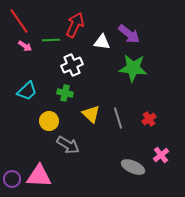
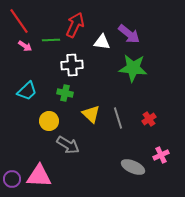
white cross: rotated 20 degrees clockwise
pink cross: rotated 14 degrees clockwise
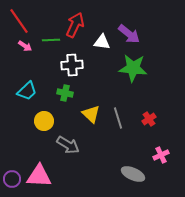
yellow circle: moved 5 px left
gray ellipse: moved 7 px down
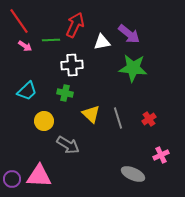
white triangle: rotated 18 degrees counterclockwise
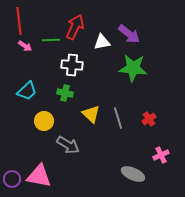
red line: rotated 28 degrees clockwise
red arrow: moved 2 px down
white cross: rotated 10 degrees clockwise
pink triangle: rotated 8 degrees clockwise
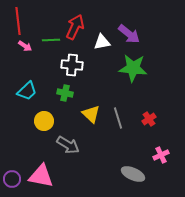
red line: moved 1 px left
pink triangle: moved 2 px right
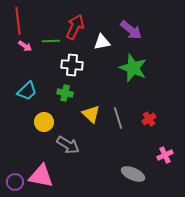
purple arrow: moved 2 px right, 4 px up
green line: moved 1 px down
green star: rotated 16 degrees clockwise
yellow circle: moved 1 px down
pink cross: moved 4 px right
purple circle: moved 3 px right, 3 px down
